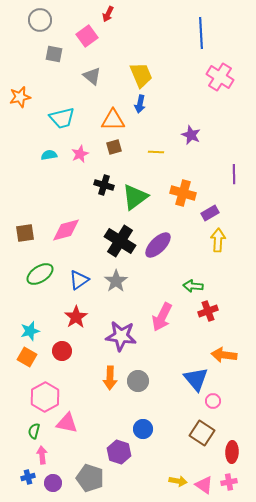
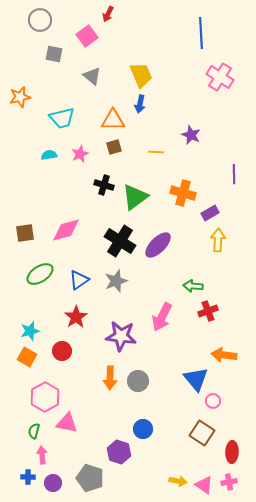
gray star at (116, 281): rotated 15 degrees clockwise
blue cross at (28, 477): rotated 16 degrees clockwise
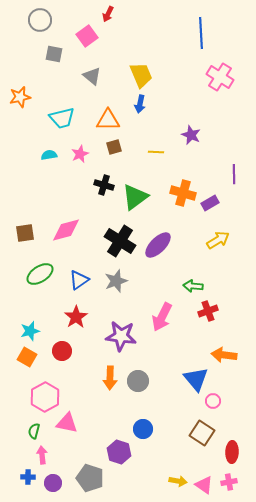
orange triangle at (113, 120): moved 5 px left
purple rectangle at (210, 213): moved 10 px up
yellow arrow at (218, 240): rotated 55 degrees clockwise
